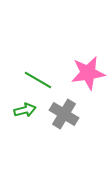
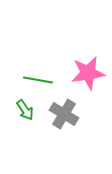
green line: rotated 20 degrees counterclockwise
green arrow: rotated 70 degrees clockwise
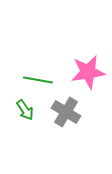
pink star: moved 1 px up
gray cross: moved 2 px right, 2 px up
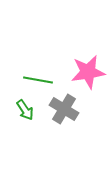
gray cross: moved 2 px left, 3 px up
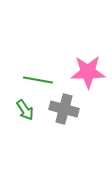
pink star: rotated 8 degrees clockwise
gray cross: rotated 16 degrees counterclockwise
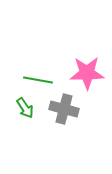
pink star: moved 1 px left, 1 px down
green arrow: moved 2 px up
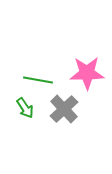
gray cross: rotated 32 degrees clockwise
